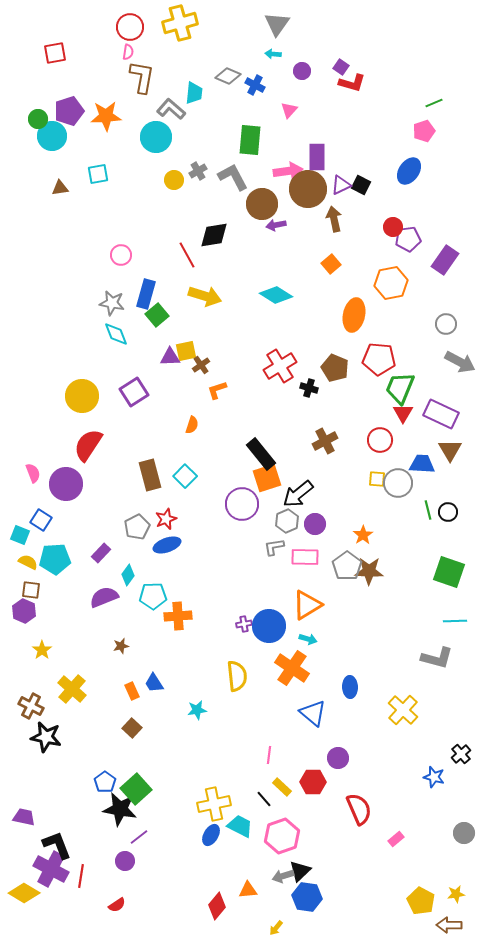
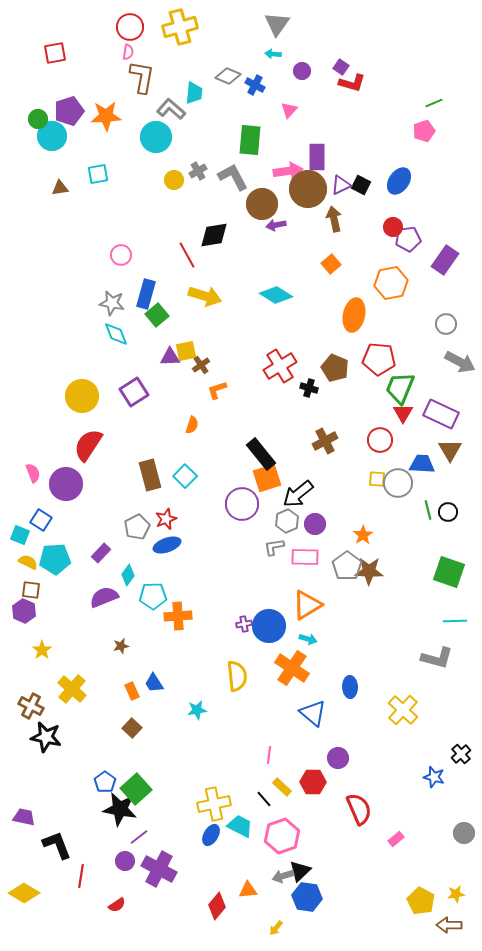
yellow cross at (180, 23): moved 4 px down
blue ellipse at (409, 171): moved 10 px left, 10 px down
purple cross at (51, 869): moved 108 px right
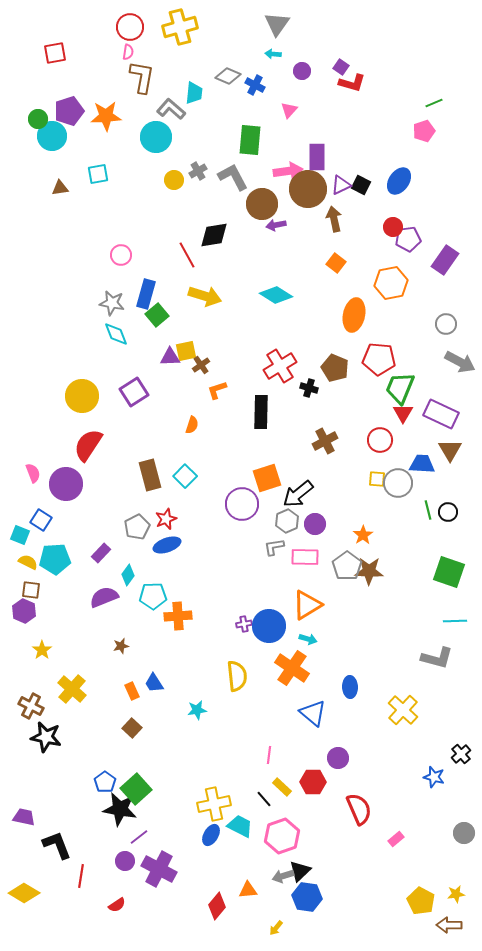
orange square at (331, 264): moved 5 px right, 1 px up; rotated 12 degrees counterclockwise
black rectangle at (261, 454): moved 42 px up; rotated 40 degrees clockwise
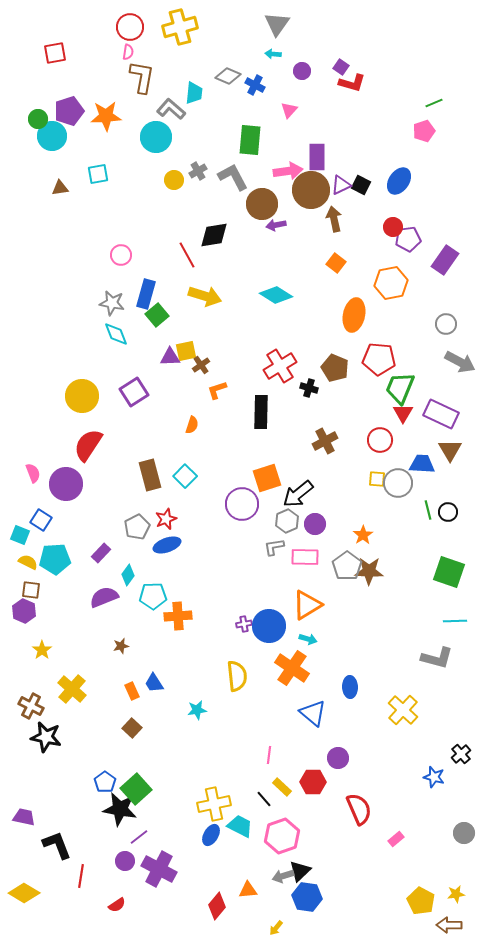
brown circle at (308, 189): moved 3 px right, 1 px down
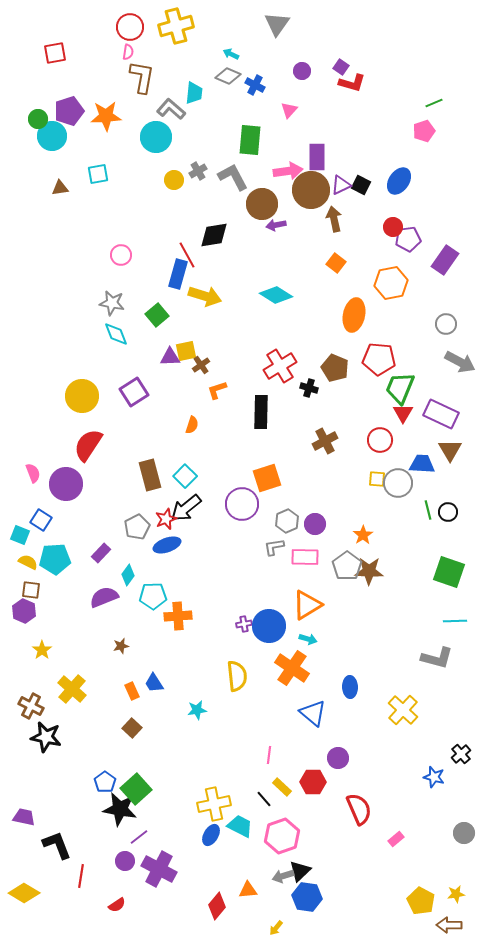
yellow cross at (180, 27): moved 4 px left, 1 px up
cyan arrow at (273, 54): moved 42 px left; rotated 21 degrees clockwise
blue rectangle at (146, 294): moved 32 px right, 20 px up
black arrow at (298, 494): moved 112 px left, 14 px down
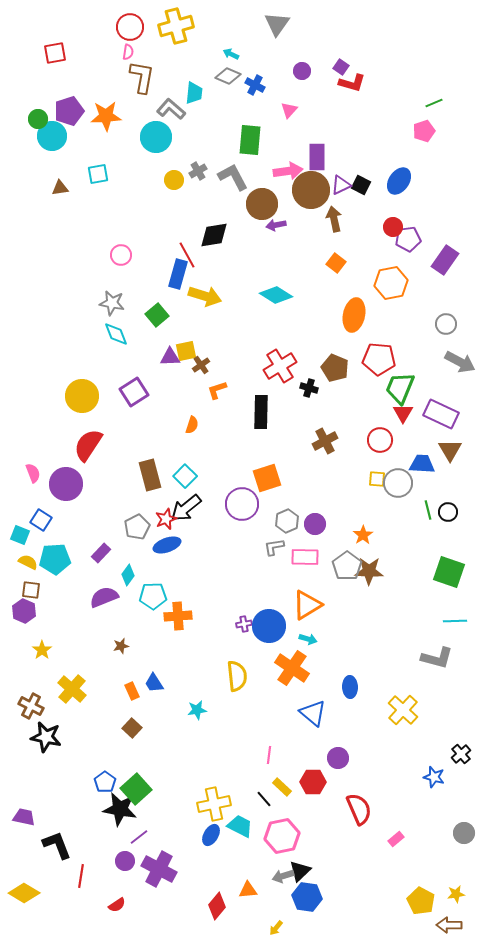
pink hexagon at (282, 836): rotated 8 degrees clockwise
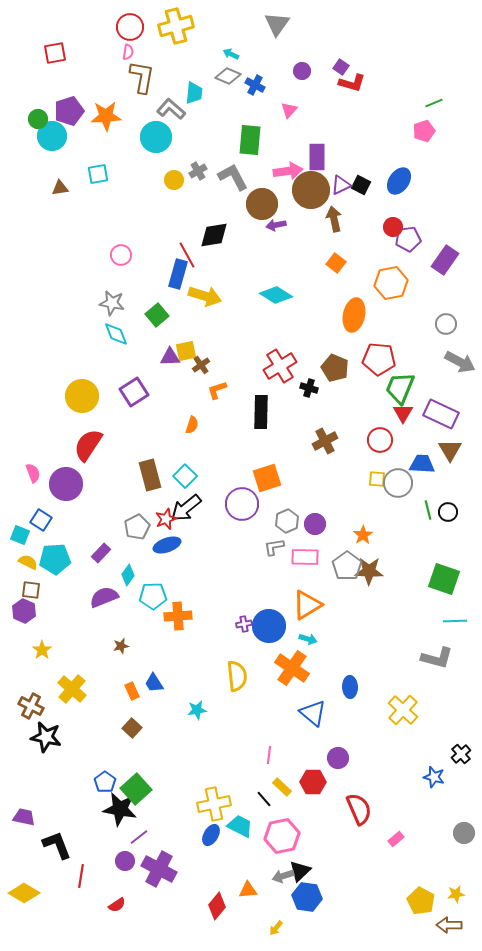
green square at (449, 572): moved 5 px left, 7 px down
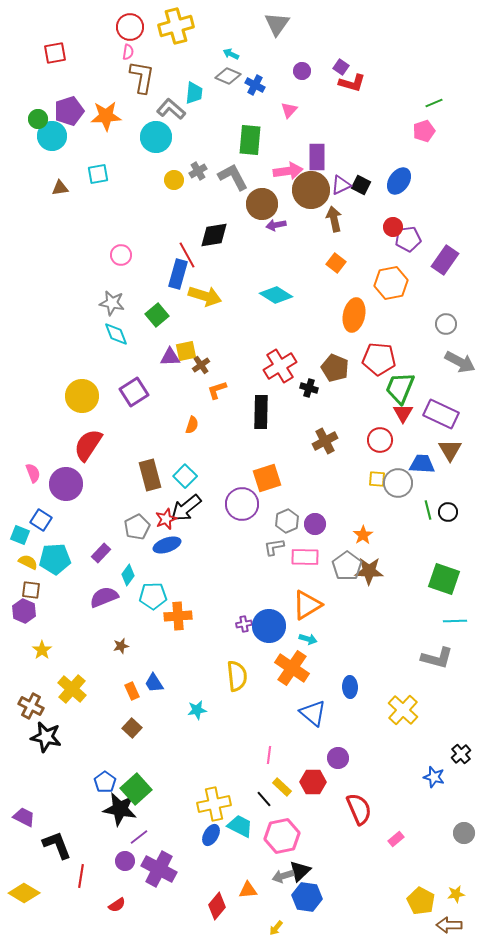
purple trapezoid at (24, 817): rotated 15 degrees clockwise
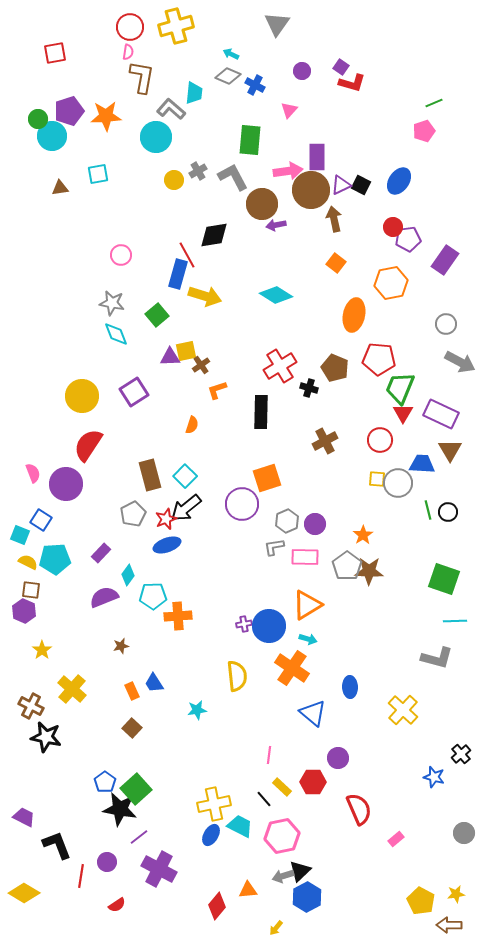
gray pentagon at (137, 527): moved 4 px left, 13 px up
purple circle at (125, 861): moved 18 px left, 1 px down
blue hexagon at (307, 897): rotated 24 degrees clockwise
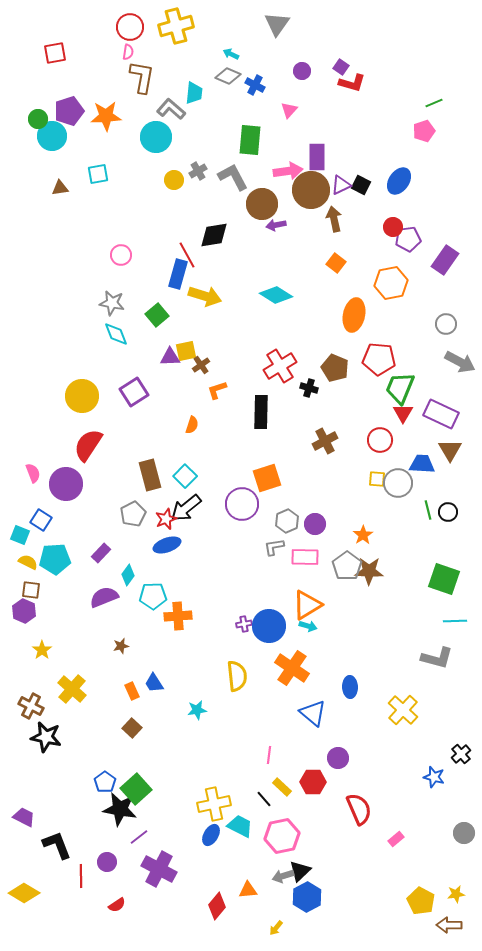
cyan arrow at (308, 639): moved 13 px up
red line at (81, 876): rotated 10 degrees counterclockwise
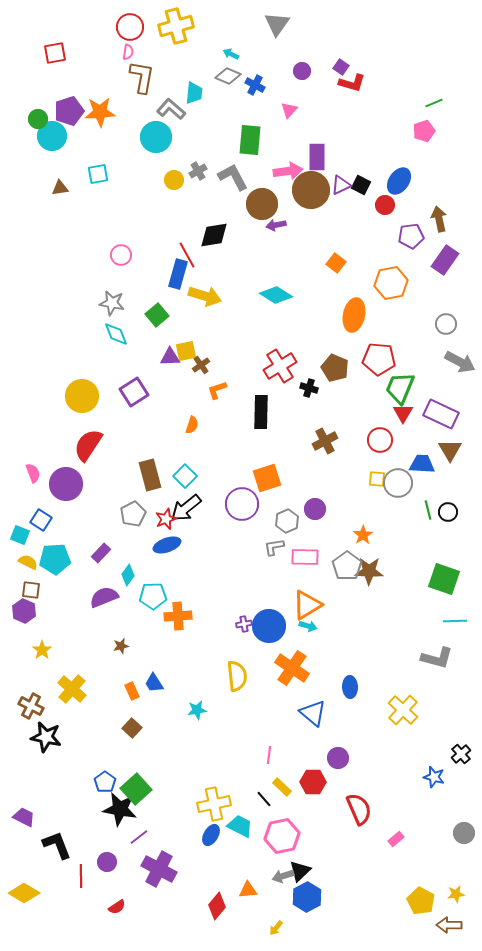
orange star at (106, 116): moved 6 px left, 4 px up
brown arrow at (334, 219): moved 105 px right
red circle at (393, 227): moved 8 px left, 22 px up
purple pentagon at (408, 239): moved 3 px right, 3 px up
purple circle at (315, 524): moved 15 px up
red semicircle at (117, 905): moved 2 px down
